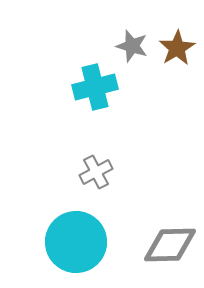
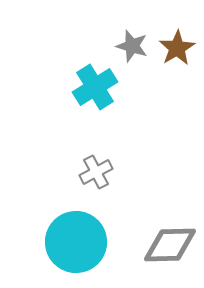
cyan cross: rotated 18 degrees counterclockwise
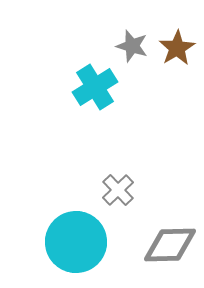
gray cross: moved 22 px right, 18 px down; rotated 16 degrees counterclockwise
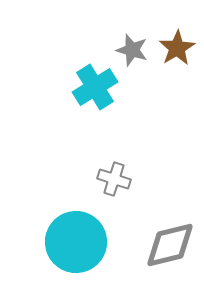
gray star: moved 4 px down
gray cross: moved 4 px left, 11 px up; rotated 28 degrees counterclockwise
gray diamond: rotated 12 degrees counterclockwise
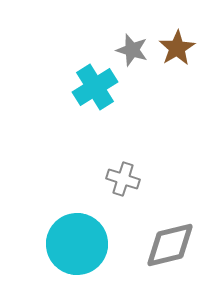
gray cross: moved 9 px right
cyan circle: moved 1 px right, 2 px down
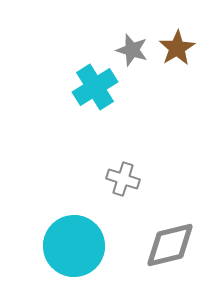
cyan circle: moved 3 px left, 2 px down
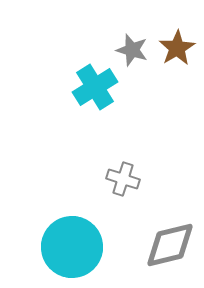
cyan circle: moved 2 px left, 1 px down
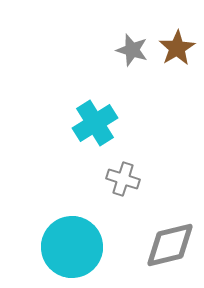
cyan cross: moved 36 px down
